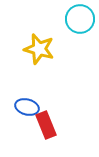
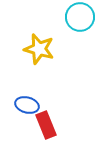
cyan circle: moved 2 px up
blue ellipse: moved 2 px up
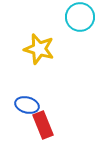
red rectangle: moved 3 px left
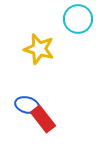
cyan circle: moved 2 px left, 2 px down
red rectangle: moved 6 px up; rotated 16 degrees counterclockwise
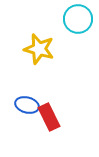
red rectangle: moved 6 px right, 2 px up; rotated 12 degrees clockwise
